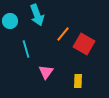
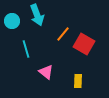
cyan circle: moved 2 px right
pink triangle: rotated 28 degrees counterclockwise
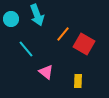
cyan circle: moved 1 px left, 2 px up
cyan line: rotated 24 degrees counterclockwise
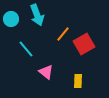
red square: rotated 30 degrees clockwise
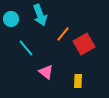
cyan arrow: moved 3 px right
cyan line: moved 1 px up
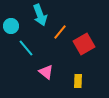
cyan circle: moved 7 px down
orange line: moved 3 px left, 2 px up
